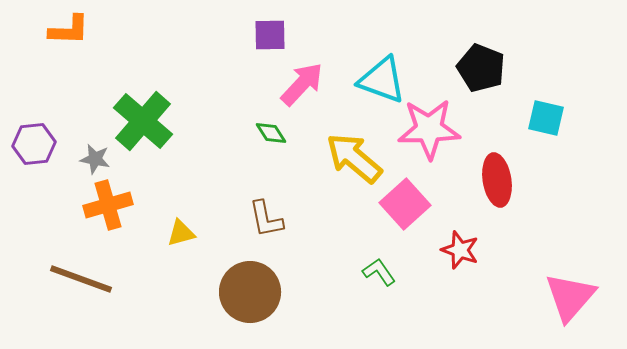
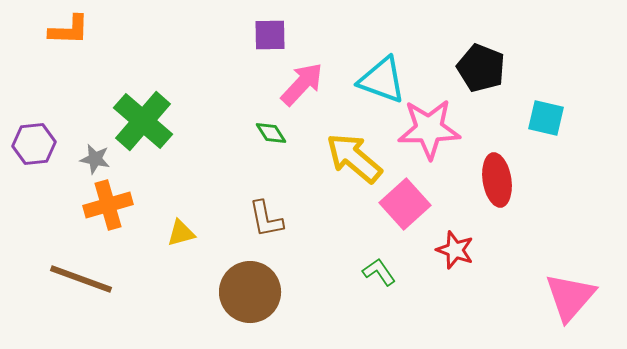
red star: moved 5 px left
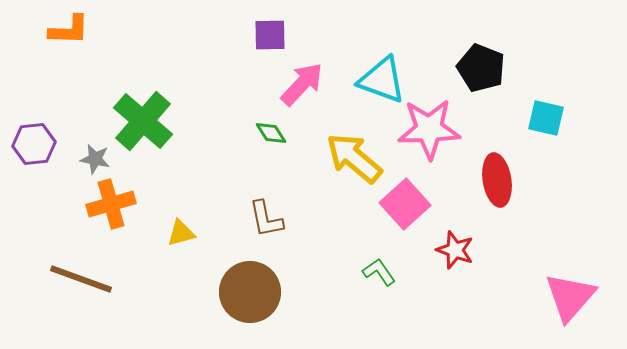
orange cross: moved 3 px right, 1 px up
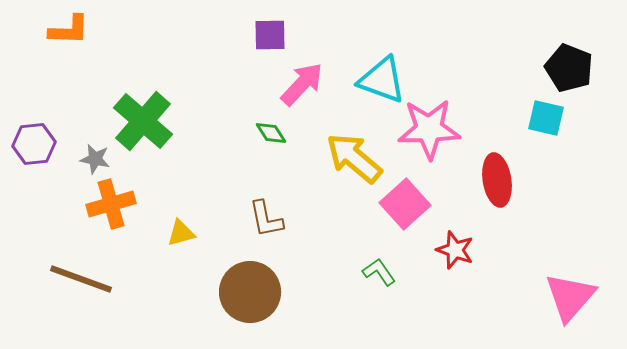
black pentagon: moved 88 px right
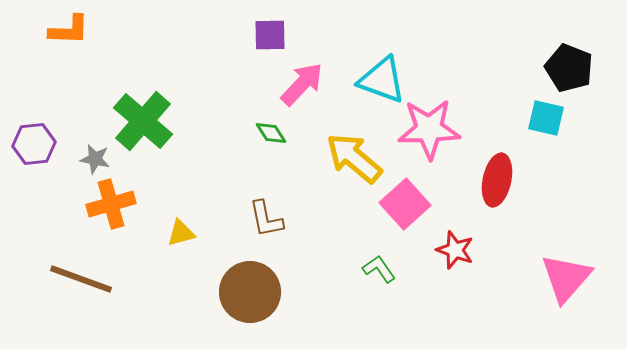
red ellipse: rotated 21 degrees clockwise
green L-shape: moved 3 px up
pink triangle: moved 4 px left, 19 px up
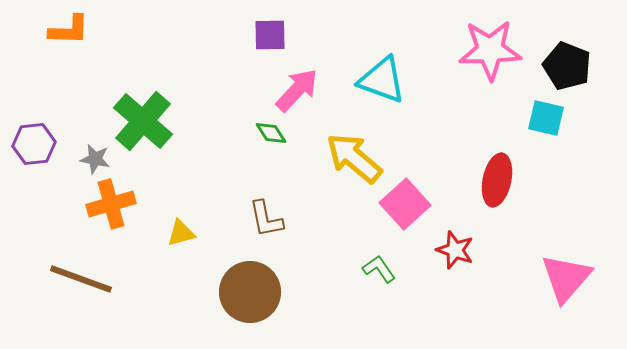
black pentagon: moved 2 px left, 2 px up
pink arrow: moved 5 px left, 6 px down
pink star: moved 61 px right, 79 px up
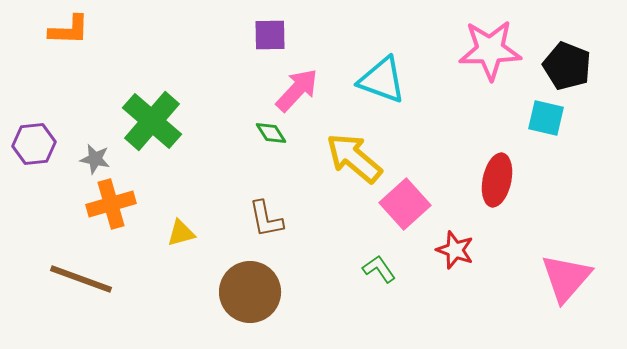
green cross: moved 9 px right
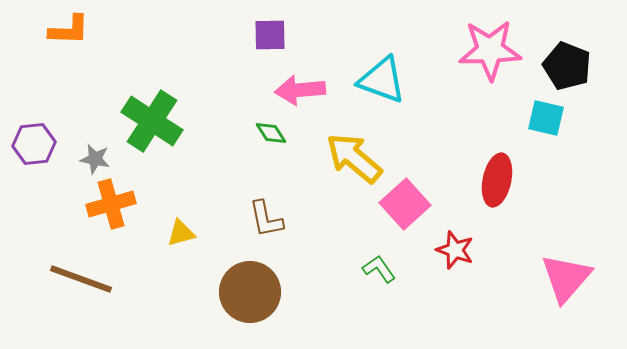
pink arrow: moved 3 px right; rotated 138 degrees counterclockwise
green cross: rotated 8 degrees counterclockwise
